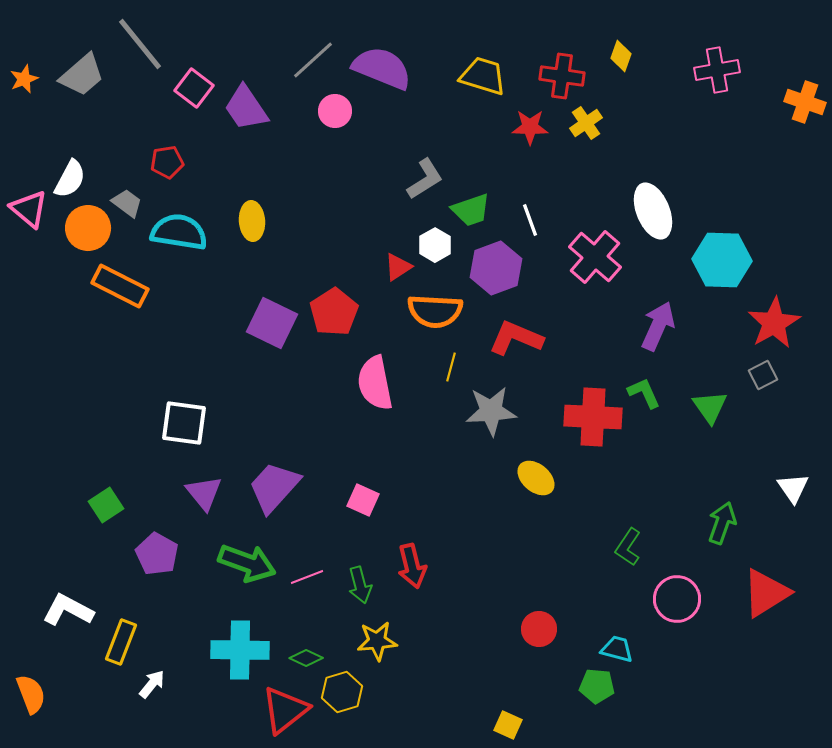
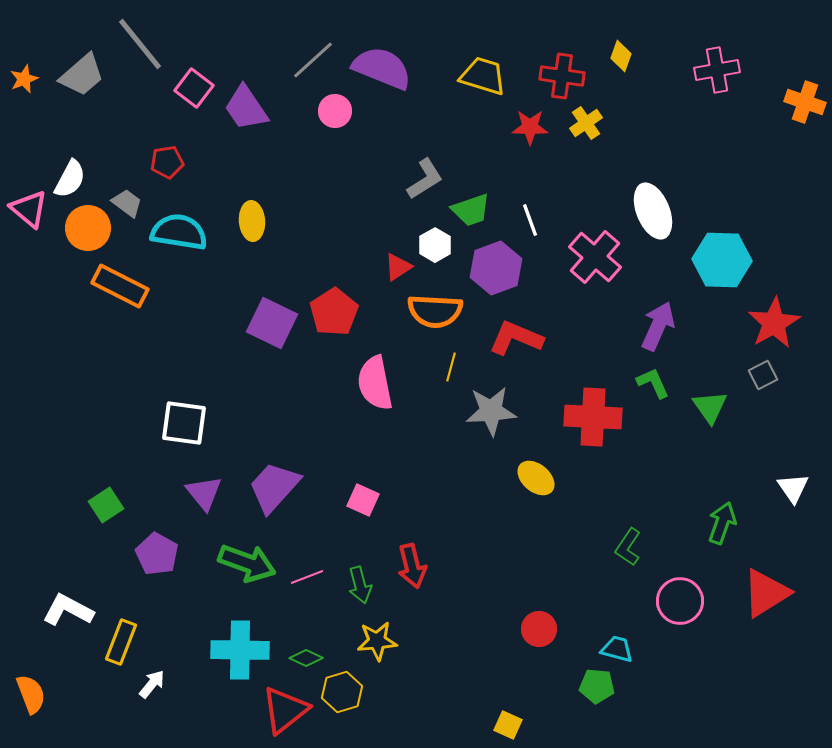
green L-shape at (644, 393): moved 9 px right, 10 px up
pink circle at (677, 599): moved 3 px right, 2 px down
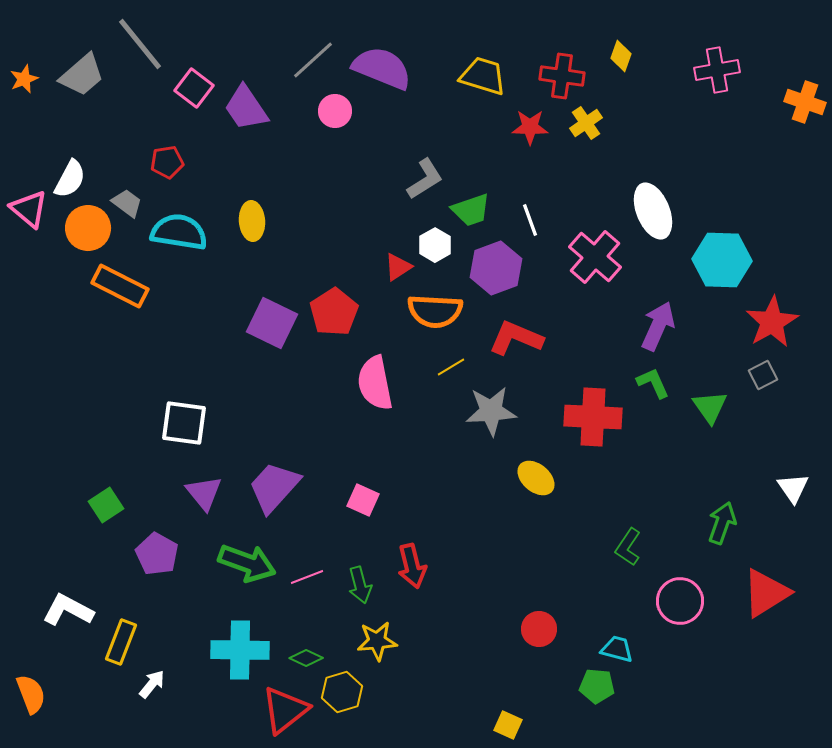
red star at (774, 323): moved 2 px left, 1 px up
yellow line at (451, 367): rotated 44 degrees clockwise
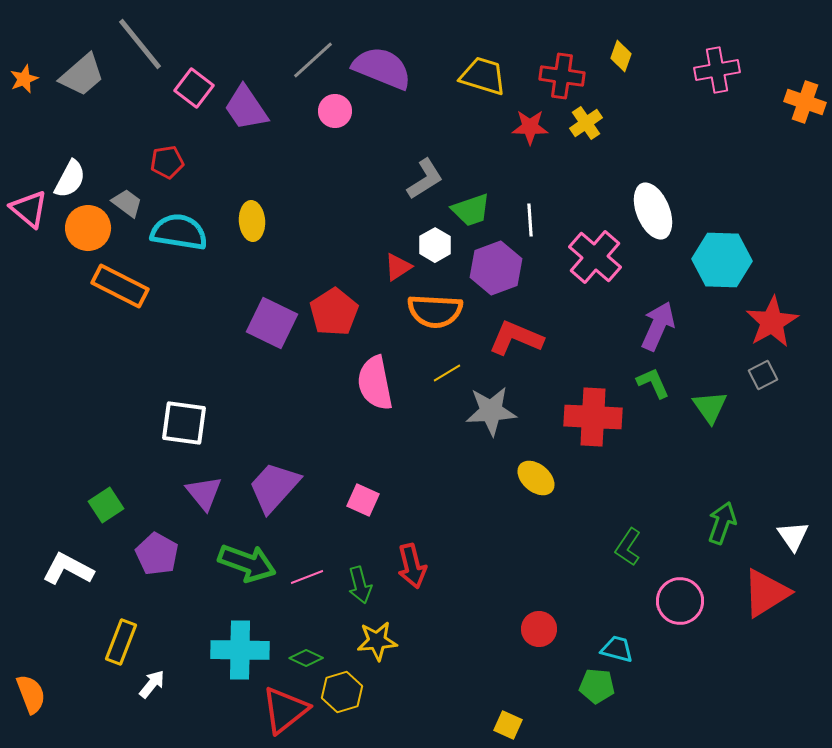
white line at (530, 220): rotated 16 degrees clockwise
yellow line at (451, 367): moved 4 px left, 6 px down
white triangle at (793, 488): moved 48 px down
white L-shape at (68, 610): moved 41 px up
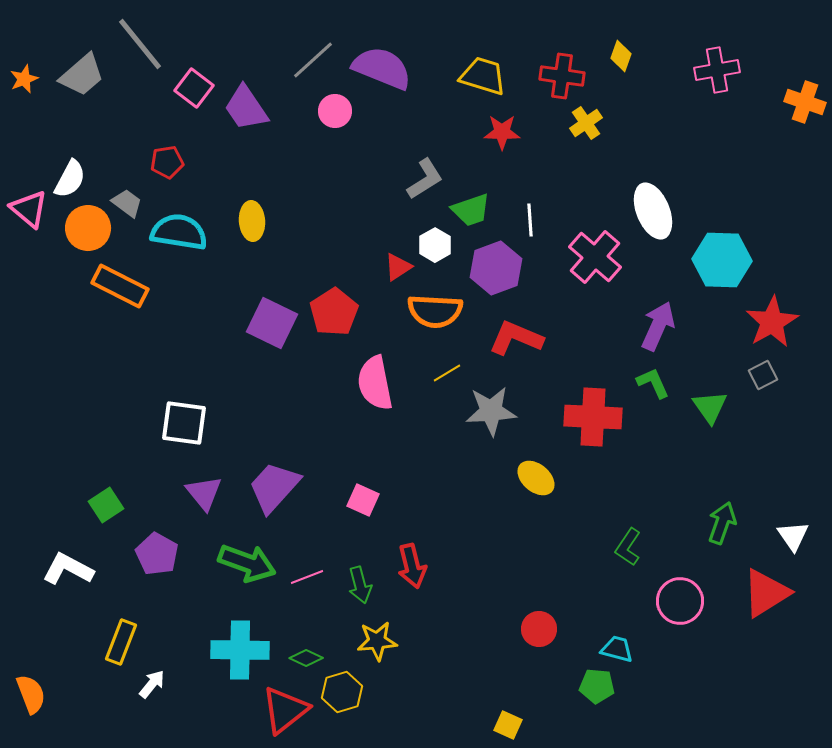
red star at (530, 127): moved 28 px left, 5 px down
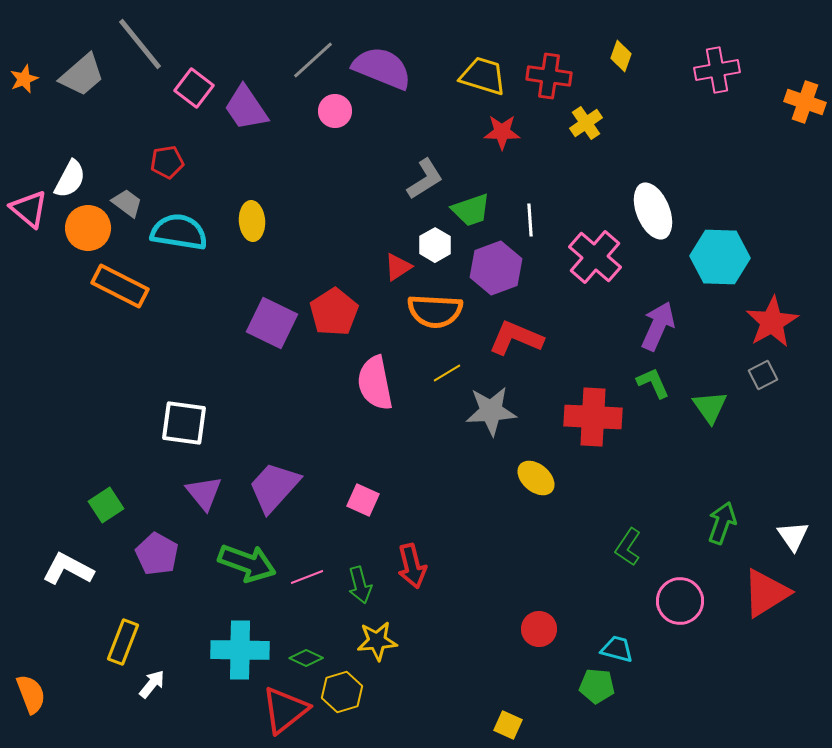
red cross at (562, 76): moved 13 px left
cyan hexagon at (722, 260): moved 2 px left, 3 px up
yellow rectangle at (121, 642): moved 2 px right
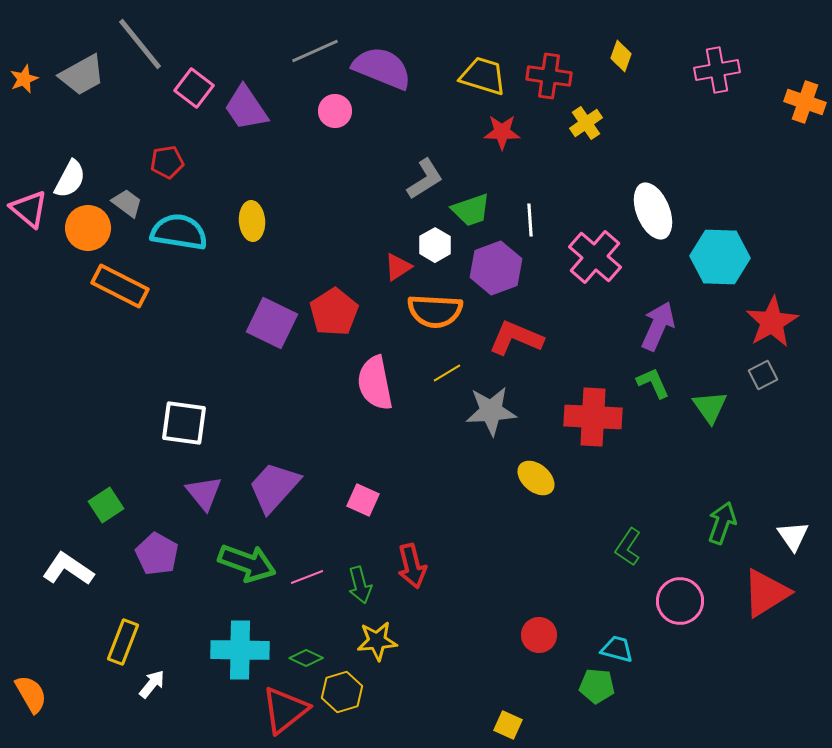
gray line at (313, 60): moved 2 px right, 9 px up; rotated 18 degrees clockwise
gray trapezoid at (82, 75): rotated 12 degrees clockwise
white L-shape at (68, 569): rotated 6 degrees clockwise
red circle at (539, 629): moved 6 px down
orange semicircle at (31, 694): rotated 9 degrees counterclockwise
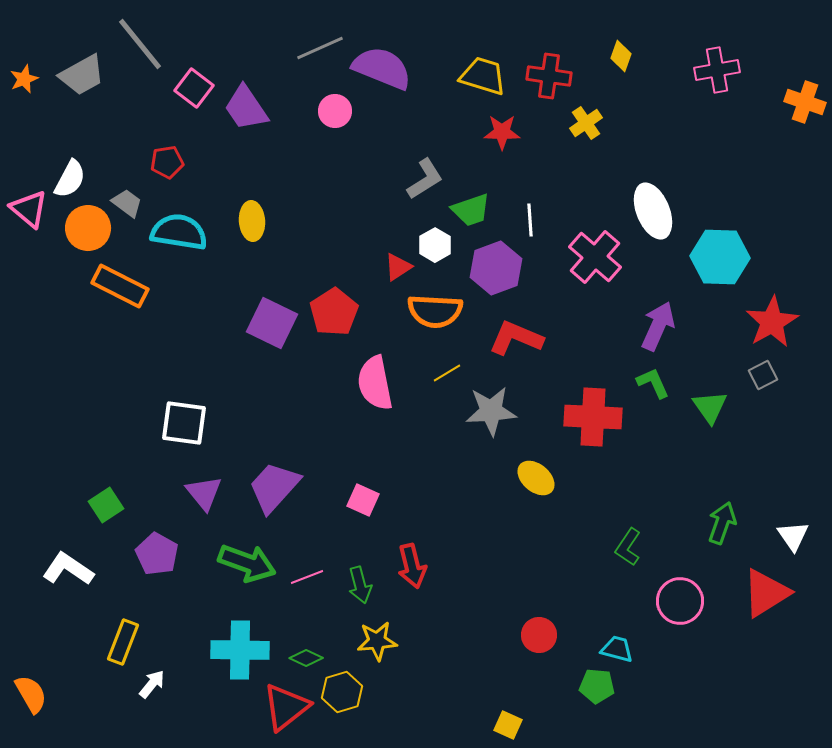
gray line at (315, 51): moved 5 px right, 3 px up
red triangle at (285, 710): moved 1 px right, 3 px up
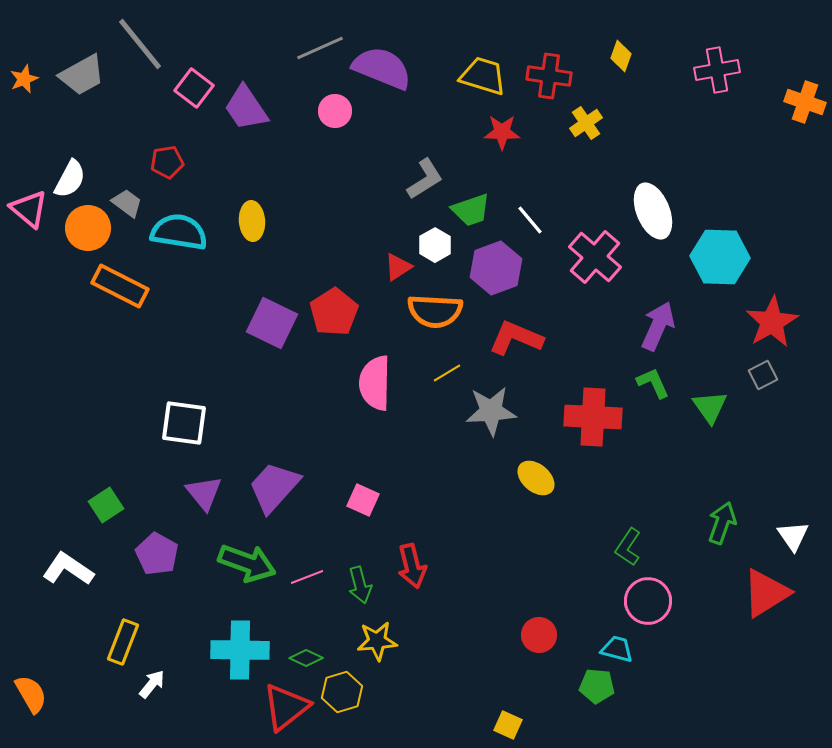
white line at (530, 220): rotated 36 degrees counterclockwise
pink semicircle at (375, 383): rotated 12 degrees clockwise
pink circle at (680, 601): moved 32 px left
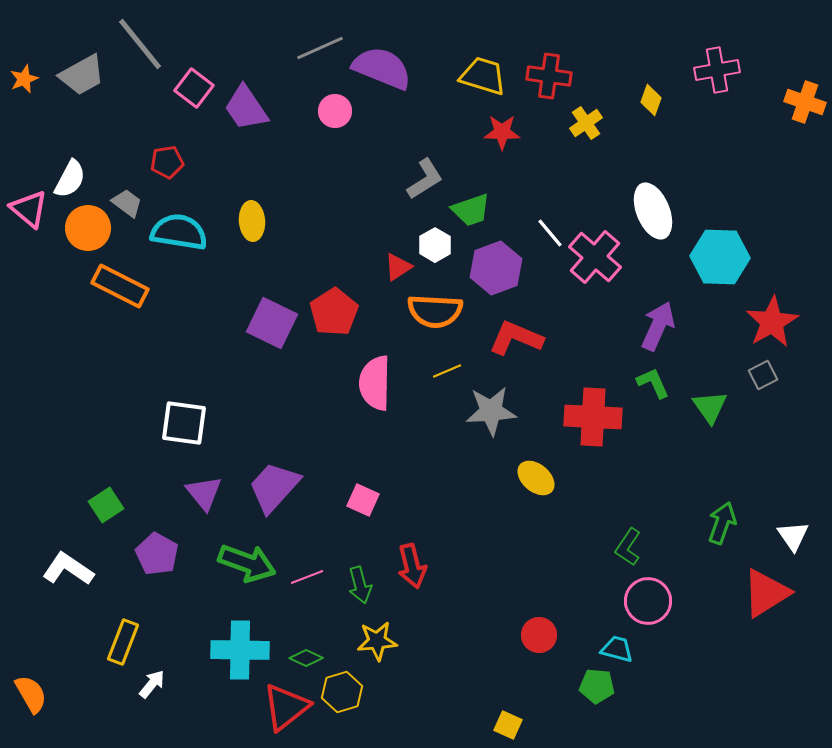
yellow diamond at (621, 56): moved 30 px right, 44 px down
white line at (530, 220): moved 20 px right, 13 px down
yellow line at (447, 373): moved 2 px up; rotated 8 degrees clockwise
